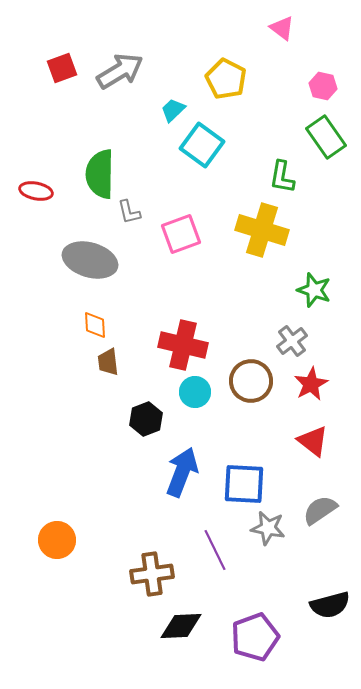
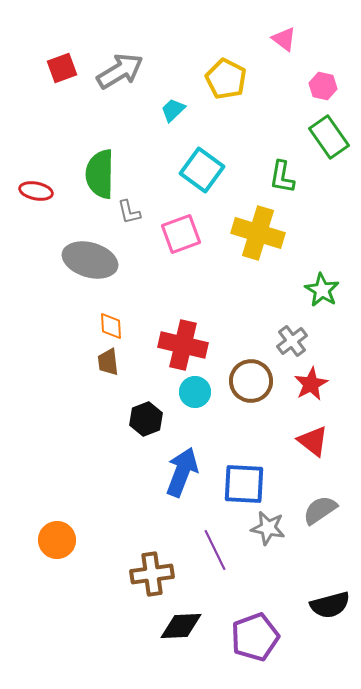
pink triangle: moved 2 px right, 11 px down
green rectangle: moved 3 px right
cyan square: moved 25 px down
yellow cross: moved 4 px left, 3 px down
green star: moved 8 px right; rotated 12 degrees clockwise
orange diamond: moved 16 px right, 1 px down
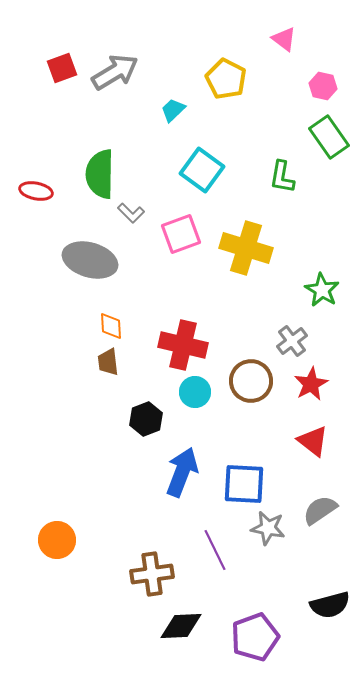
gray arrow: moved 5 px left, 1 px down
gray L-shape: moved 2 px right, 1 px down; rotated 32 degrees counterclockwise
yellow cross: moved 12 px left, 15 px down
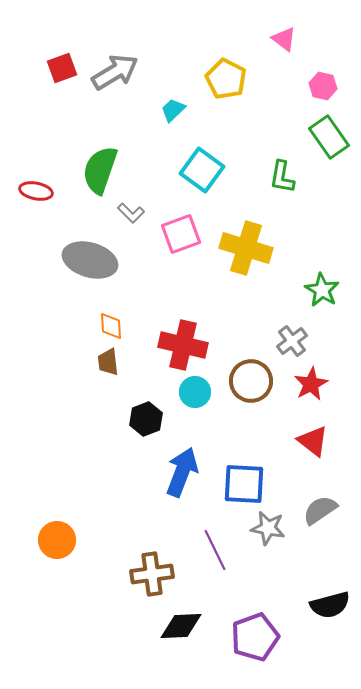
green semicircle: moved 4 px up; rotated 18 degrees clockwise
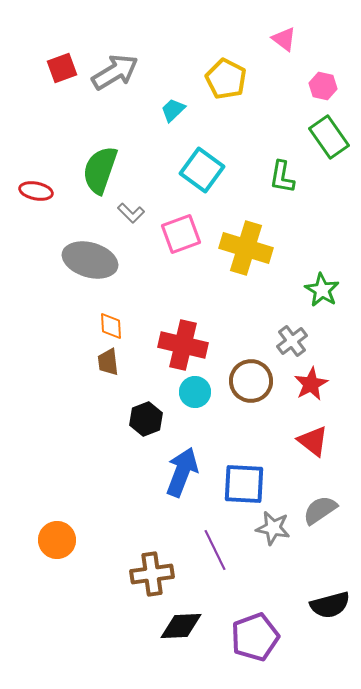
gray star: moved 5 px right
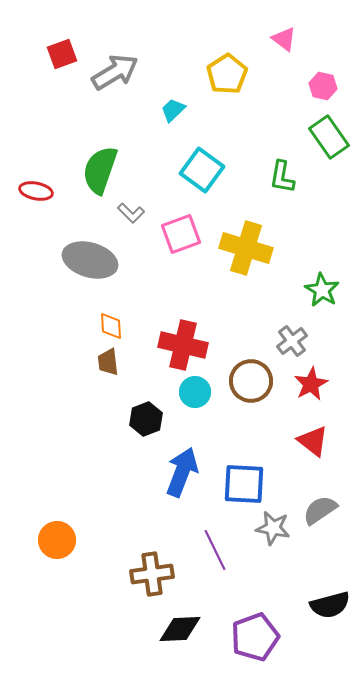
red square: moved 14 px up
yellow pentagon: moved 1 px right, 5 px up; rotated 12 degrees clockwise
black diamond: moved 1 px left, 3 px down
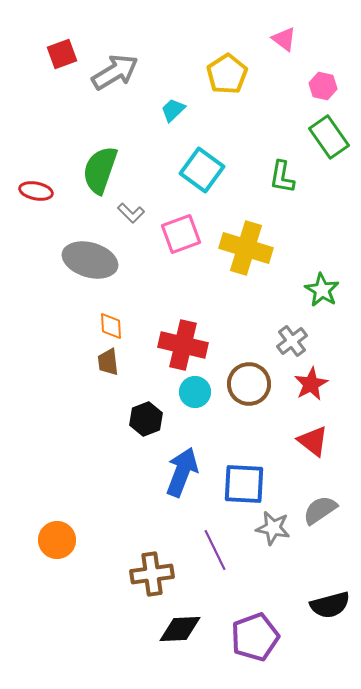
brown circle: moved 2 px left, 3 px down
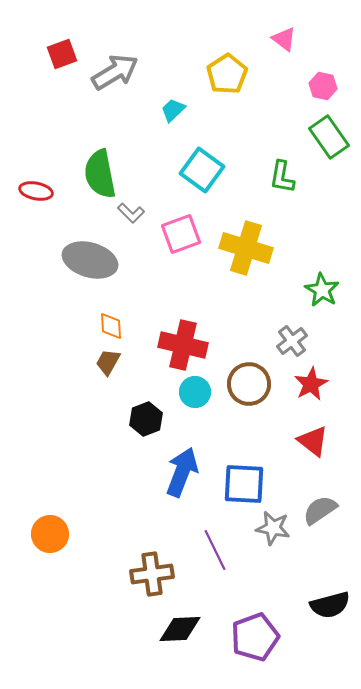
green semicircle: moved 4 px down; rotated 30 degrees counterclockwise
brown trapezoid: rotated 36 degrees clockwise
orange circle: moved 7 px left, 6 px up
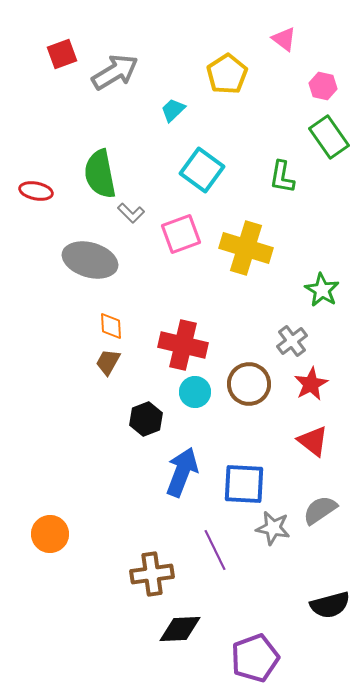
purple pentagon: moved 21 px down
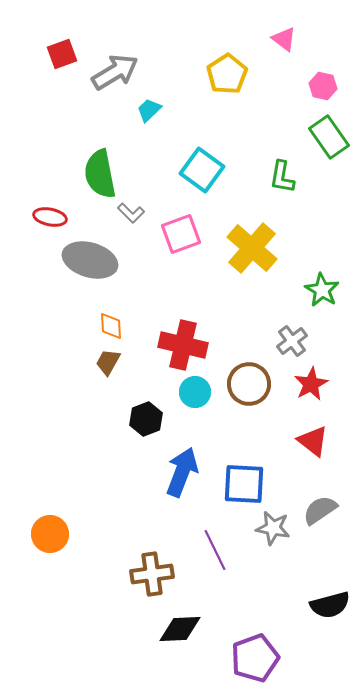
cyan trapezoid: moved 24 px left
red ellipse: moved 14 px right, 26 px down
yellow cross: moved 6 px right; rotated 24 degrees clockwise
